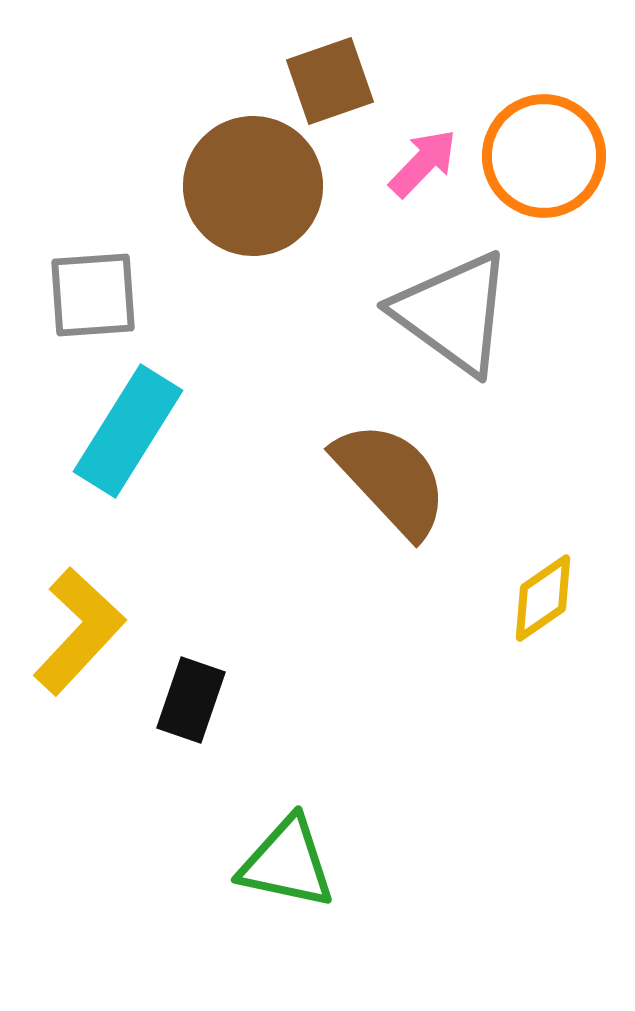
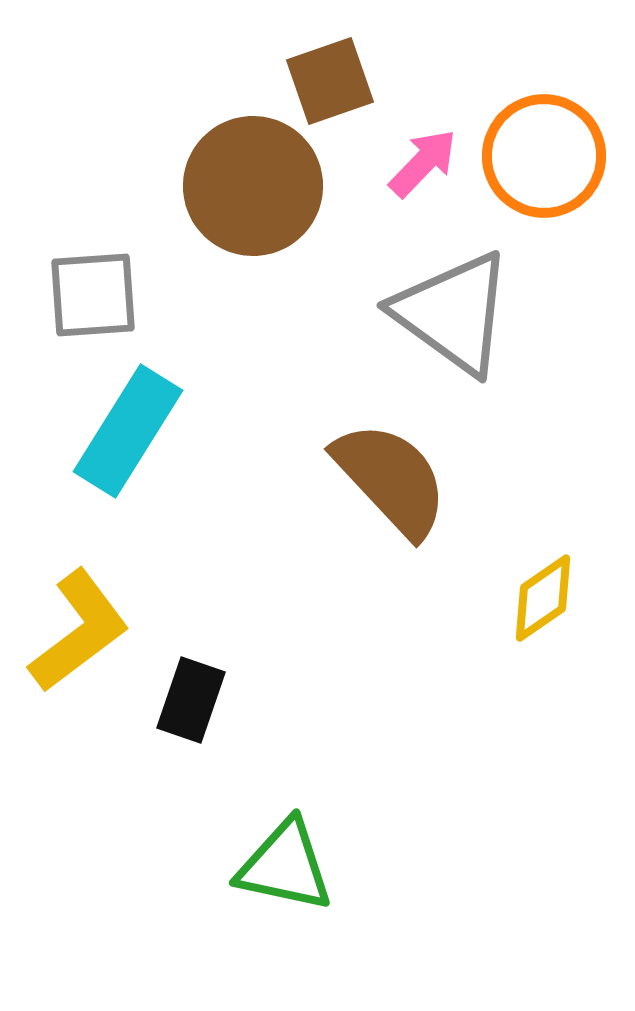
yellow L-shape: rotated 10 degrees clockwise
green triangle: moved 2 px left, 3 px down
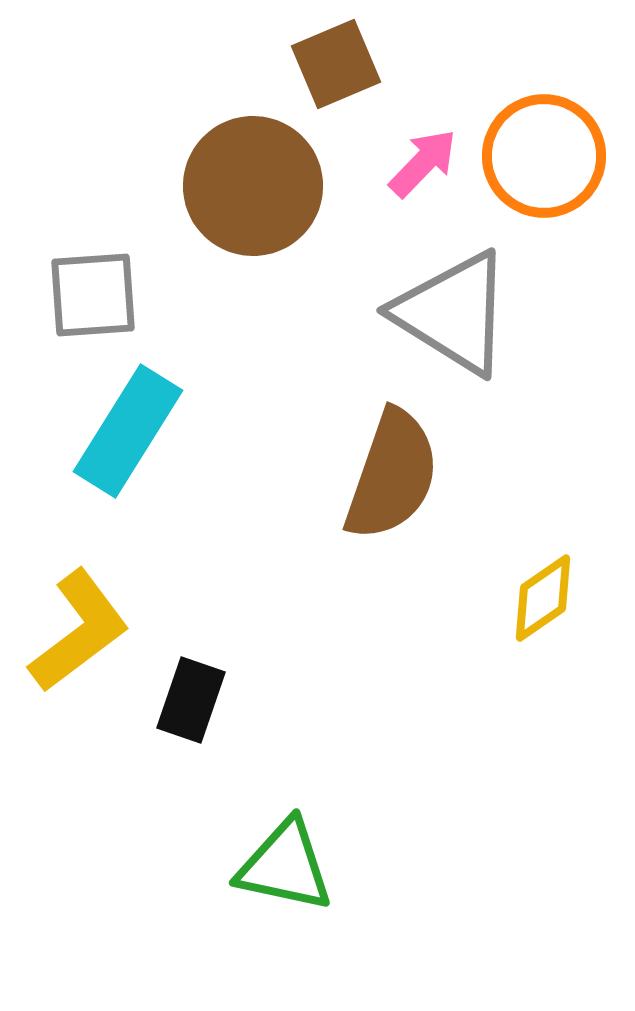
brown square: moved 6 px right, 17 px up; rotated 4 degrees counterclockwise
gray triangle: rotated 4 degrees counterclockwise
brown semicircle: moved 1 px right, 4 px up; rotated 62 degrees clockwise
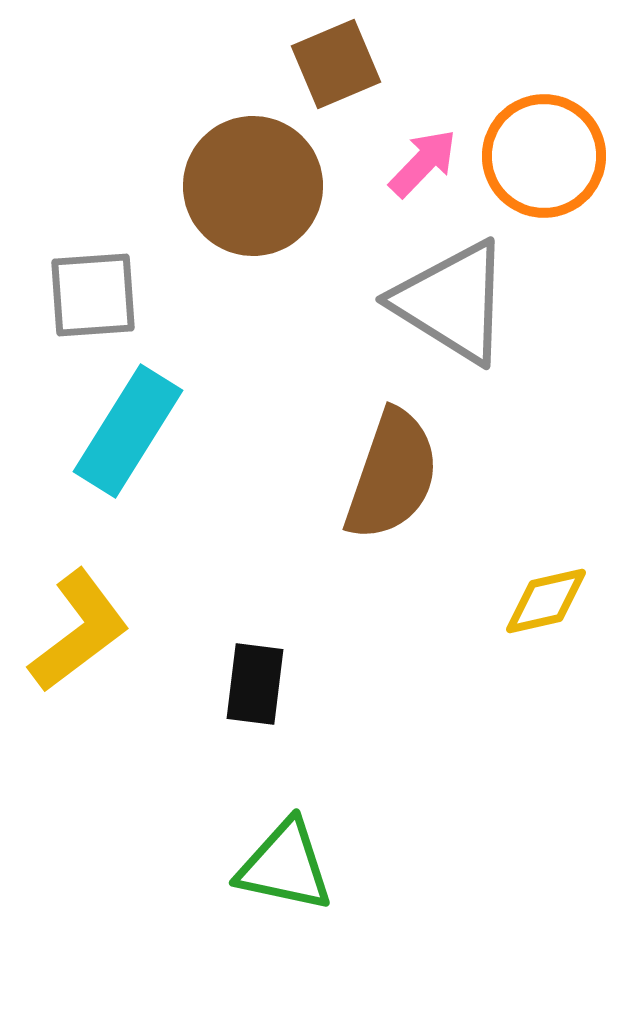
gray triangle: moved 1 px left, 11 px up
yellow diamond: moved 3 px right, 3 px down; rotated 22 degrees clockwise
black rectangle: moved 64 px right, 16 px up; rotated 12 degrees counterclockwise
